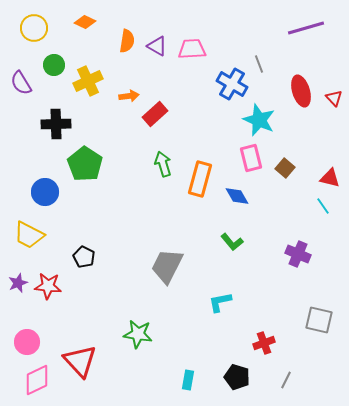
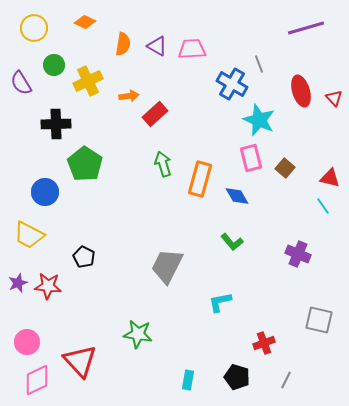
orange semicircle at (127, 41): moved 4 px left, 3 px down
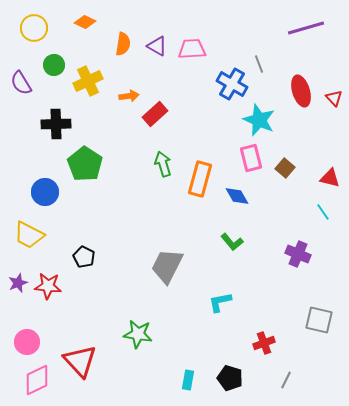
cyan line at (323, 206): moved 6 px down
black pentagon at (237, 377): moved 7 px left, 1 px down
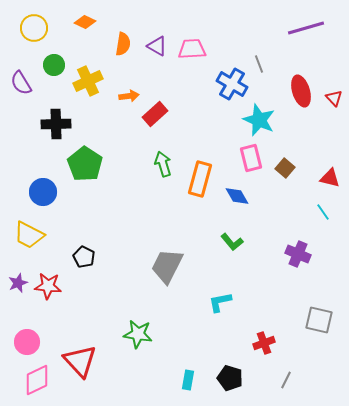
blue circle at (45, 192): moved 2 px left
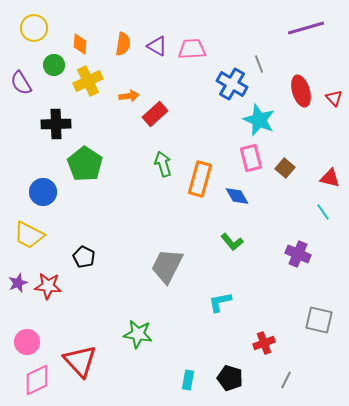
orange diamond at (85, 22): moved 5 px left, 22 px down; rotated 70 degrees clockwise
